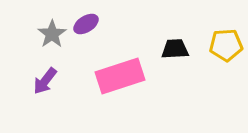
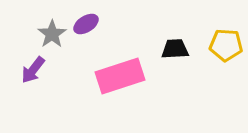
yellow pentagon: rotated 8 degrees clockwise
purple arrow: moved 12 px left, 11 px up
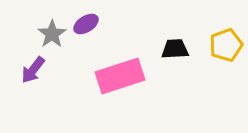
yellow pentagon: rotated 24 degrees counterclockwise
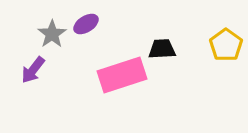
yellow pentagon: rotated 16 degrees counterclockwise
black trapezoid: moved 13 px left
pink rectangle: moved 2 px right, 1 px up
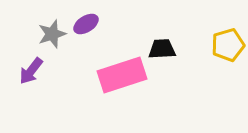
gray star: rotated 16 degrees clockwise
yellow pentagon: moved 2 px right; rotated 20 degrees clockwise
purple arrow: moved 2 px left, 1 px down
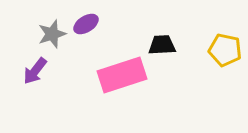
yellow pentagon: moved 3 px left, 5 px down; rotated 28 degrees clockwise
black trapezoid: moved 4 px up
purple arrow: moved 4 px right
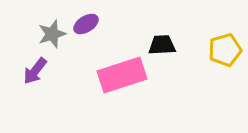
yellow pentagon: rotated 28 degrees counterclockwise
